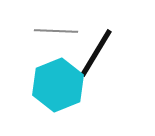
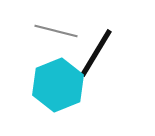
gray line: rotated 12 degrees clockwise
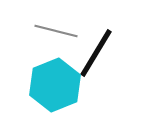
cyan hexagon: moved 3 px left
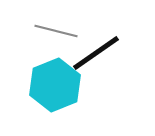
black line: rotated 24 degrees clockwise
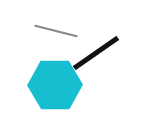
cyan hexagon: rotated 21 degrees clockwise
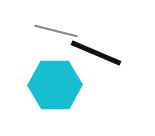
black line: rotated 58 degrees clockwise
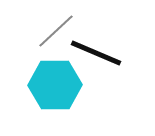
gray line: rotated 57 degrees counterclockwise
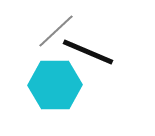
black line: moved 8 px left, 1 px up
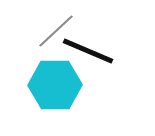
black line: moved 1 px up
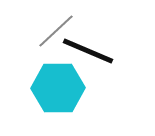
cyan hexagon: moved 3 px right, 3 px down
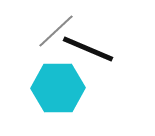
black line: moved 2 px up
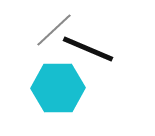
gray line: moved 2 px left, 1 px up
